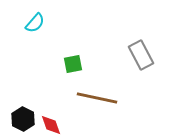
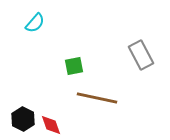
green square: moved 1 px right, 2 px down
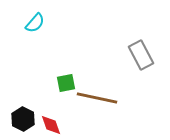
green square: moved 8 px left, 17 px down
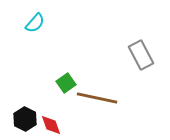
green square: rotated 24 degrees counterclockwise
black hexagon: moved 2 px right
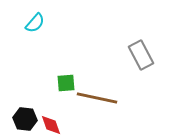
green square: rotated 30 degrees clockwise
black hexagon: rotated 20 degrees counterclockwise
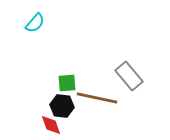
gray rectangle: moved 12 px left, 21 px down; rotated 12 degrees counterclockwise
green square: moved 1 px right
black hexagon: moved 37 px right, 13 px up
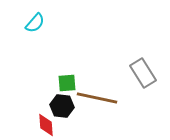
gray rectangle: moved 14 px right, 3 px up; rotated 8 degrees clockwise
red diamond: moved 5 px left; rotated 15 degrees clockwise
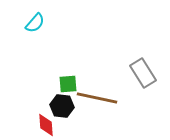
green square: moved 1 px right, 1 px down
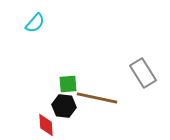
black hexagon: moved 2 px right
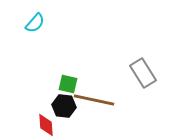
green square: rotated 18 degrees clockwise
brown line: moved 3 px left, 2 px down
